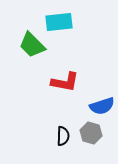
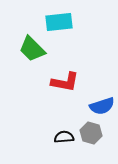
green trapezoid: moved 4 px down
black semicircle: moved 1 px right, 1 px down; rotated 96 degrees counterclockwise
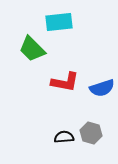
blue semicircle: moved 18 px up
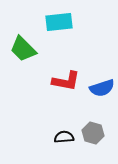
green trapezoid: moved 9 px left
red L-shape: moved 1 px right, 1 px up
gray hexagon: moved 2 px right
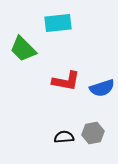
cyan rectangle: moved 1 px left, 1 px down
gray hexagon: rotated 25 degrees counterclockwise
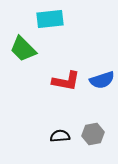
cyan rectangle: moved 8 px left, 4 px up
blue semicircle: moved 8 px up
gray hexagon: moved 1 px down
black semicircle: moved 4 px left, 1 px up
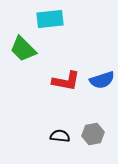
black semicircle: rotated 12 degrees clockwise
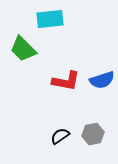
black semicircle: rotated 42 degrees counterclockwise
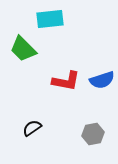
black semicircle: moved 28 px left, 8 px up
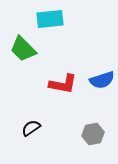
red L-shape: moved 3 px left, 3 px down
black semicircle: moved 1 px left
